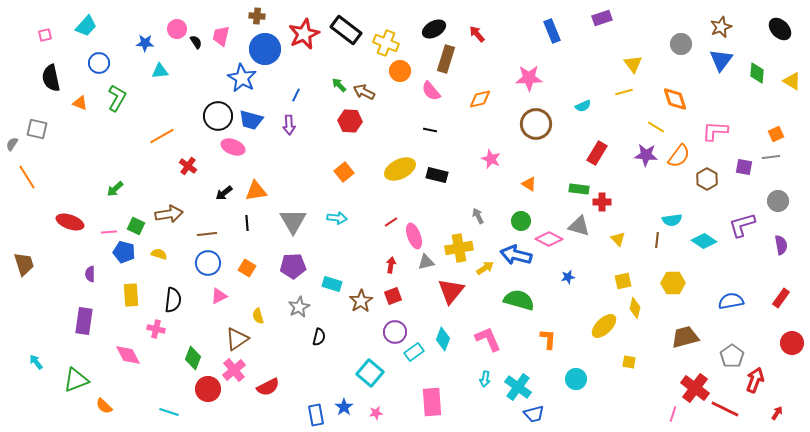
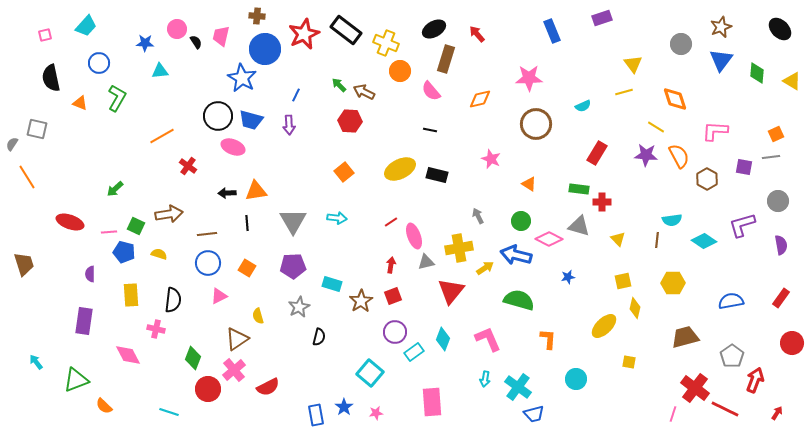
orange semicircle at (679, 156): rotated 65 degrees counterclockwise
black arrow at (224, 193): moved 3 px right; rotated 36 degrees clockwise
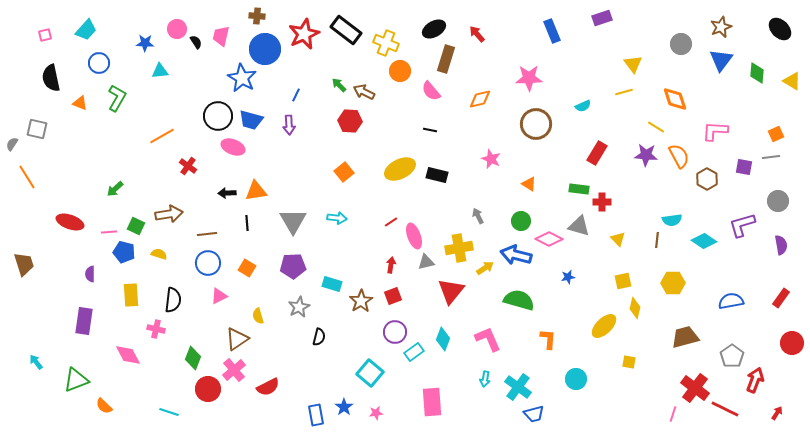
cyan trapezoid at (86, 26): moved 4 px down
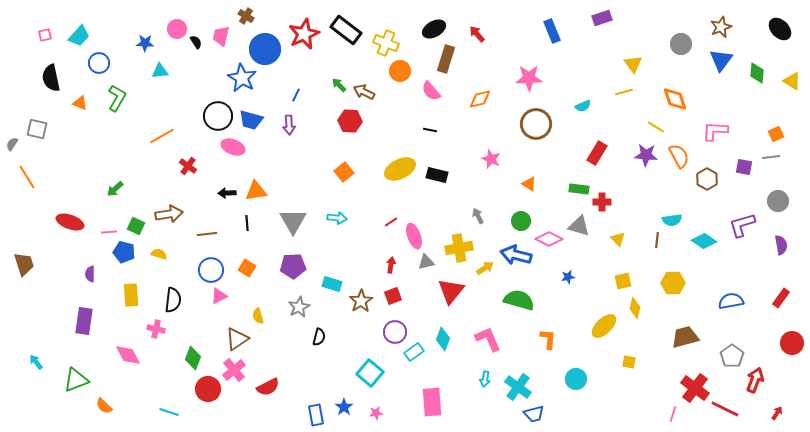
brown cross at (257, 16): moved 11 px left; rotated 28 degrees clockwise
cyan trapezoid at (86, 30): moved 7 px left, 6 px down
blue circle at (208, 263): moved 3 px right, 7 px down
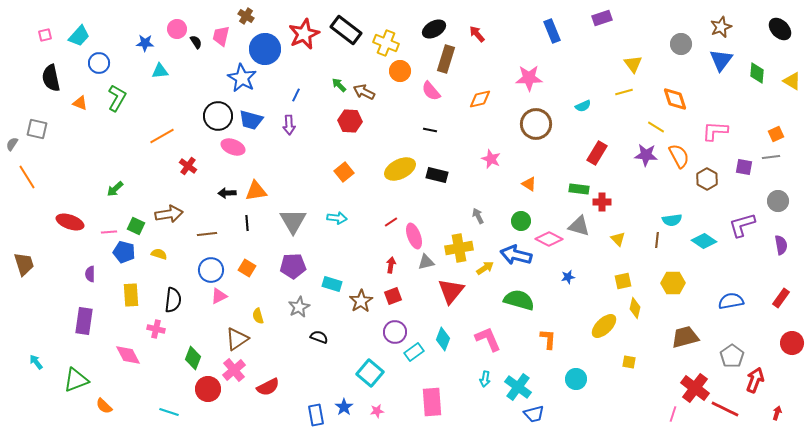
black semicircle at (319, 337): rotated 84 degrees counterclockwise
pink star at (376, 413): moved 1 px right, 2 px up
red arrow at (777, 413): rotated 16 degrees counterclockwise
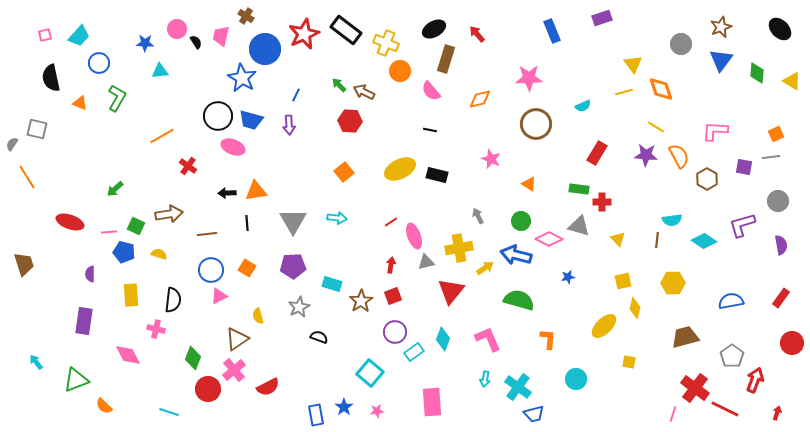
orange diamond at (675, 99): moved 14 px left, 10 px up
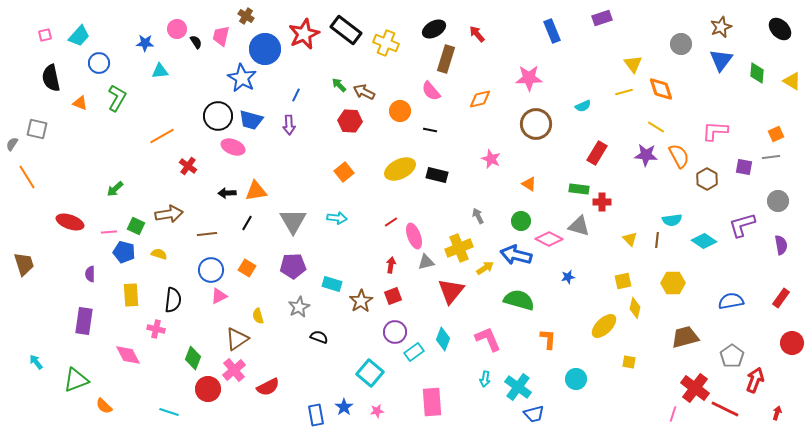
orange circle at (400, 71): moved 40 px down
black line at (247, 223): rotated 35 degrees clockwise
yellow triangle at (618, 239): moved 12 px right
yellow cross at (459, 248): rotated 12 degrees counterclockwise
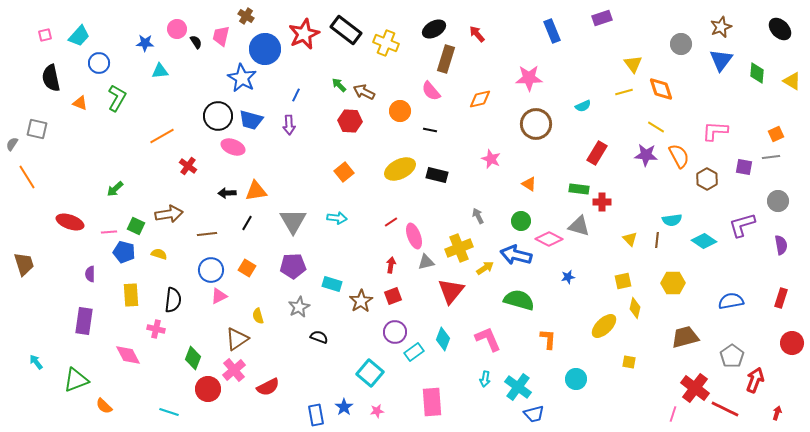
red rectangle at (781, 298): rotated 18 degrees counterclockwise
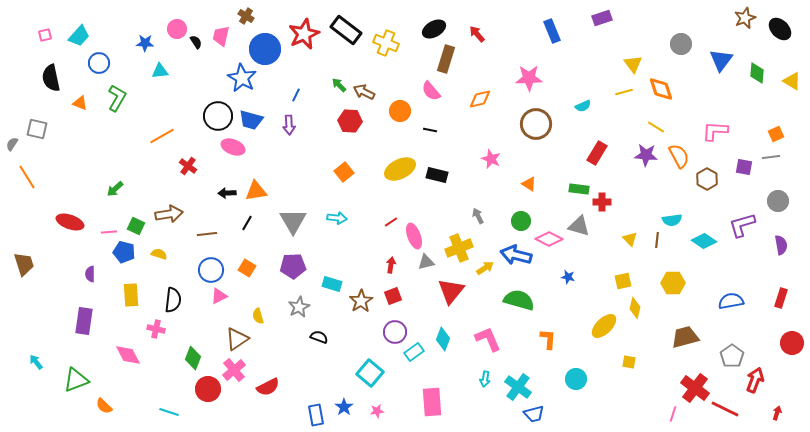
brown star at (721, 27): moved 24 px right, 9 px up
blue star at (568, 277): rotated 24 degrees clockwise
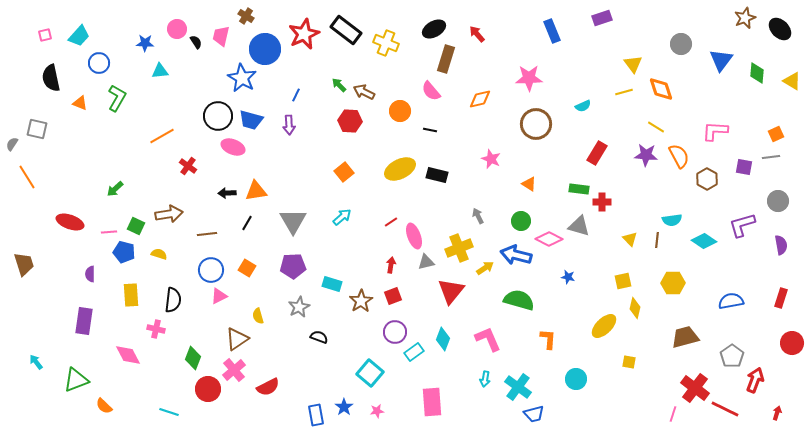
cyan arrow at (337, 218): moved 5 px right, 1 px up; rotated 48 degrees counterclockwise
